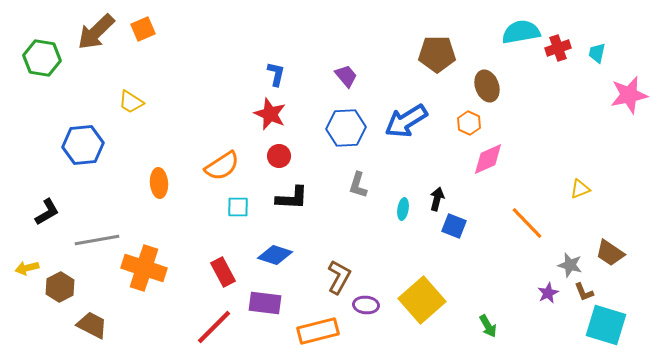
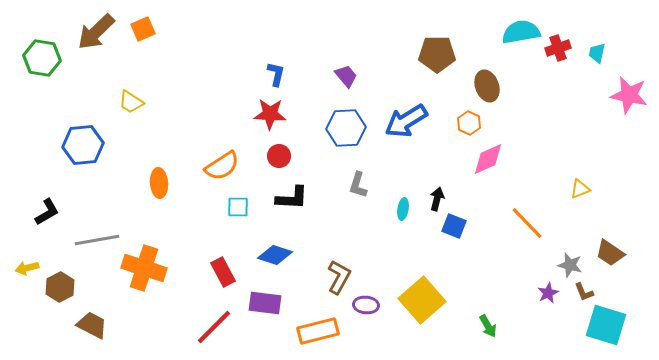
pink star at (629, 95): rotated 24 degrees clockwise
red star at (270, 114): rotated 20 degrees counterclockwise
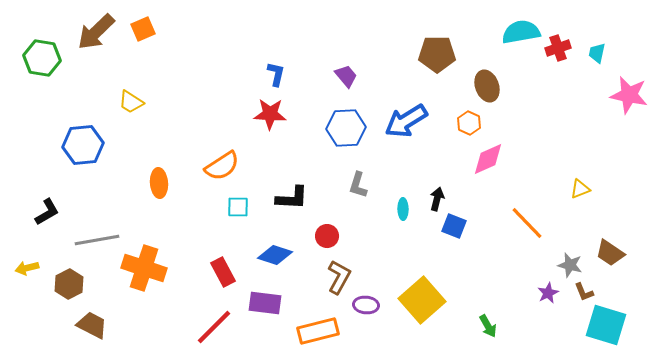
red circle at (279, 156): moved 48 px right, 80 px down
cyan ellipse at (403, 209): rotated 10 degrees counterclockwise
brown hexagon at (60, 287): moved 9 px right, 3 px up
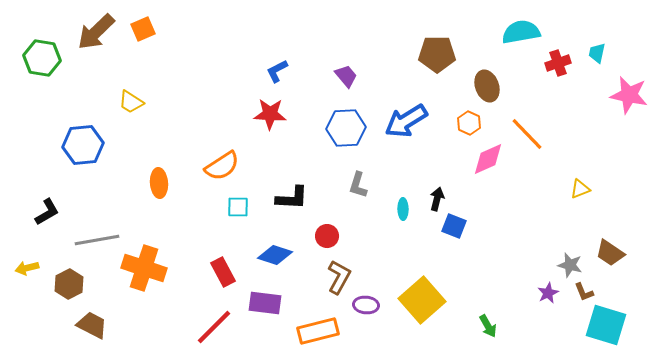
red cross at (558, 48): moved 15 px down
blue L-shape at (276, 74): moved 1 px right, 3 px up; rotated 130 degrees counterclockwise
orange line at (527, 223): moved 89 px up
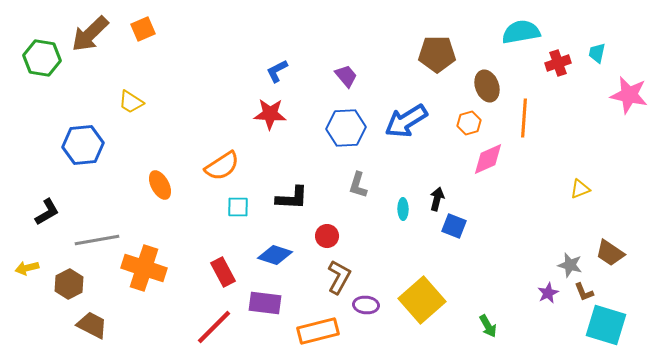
brown arrow at (96, 32): moved 6 px left, 2 px down
orange hexagon at (469, 123): rotated 20 degrees clockwise
orange line at (527, 134): moved 3 px left, 16 px up; rotated 48 degrees clockwise
orange ellipse at (159, 183): moved 1 px right, 2 px down; rotated 24 degrees counterclockwise
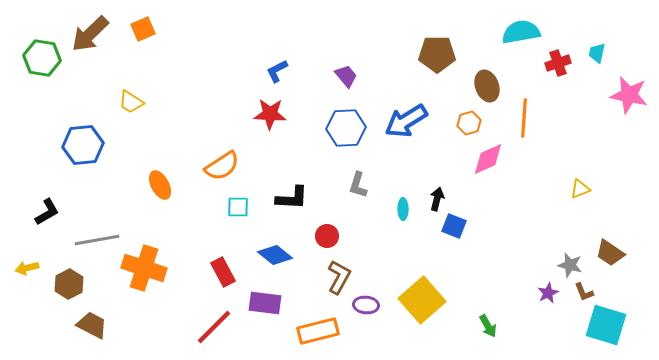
blue diamond at (275, 255): rotated 20 degrees clockwise
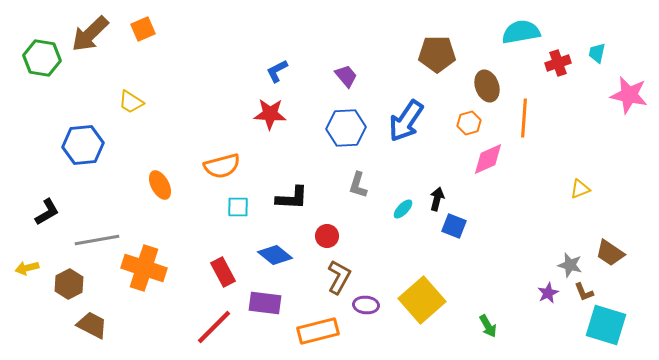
blue arrow at (406, 121): rotated 24 degrees counterclockwise
orange semicircle at (222, 166): rotated 18 degrees clockwise
cyan ellipse at (403, 209): rotated 45 degrees clockwise
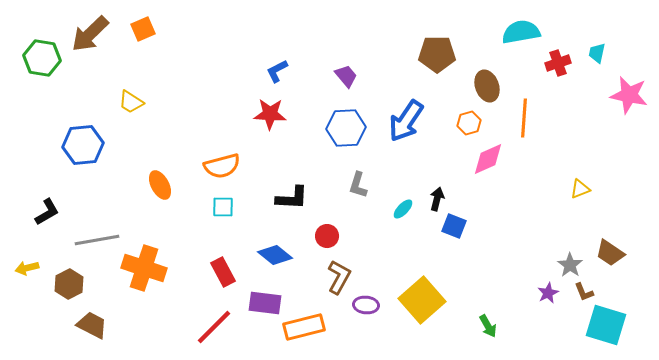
cyan square at (238, 207): moved 15 px left
gray star at (570, 265): rotated 20 degrees clockwise
orange rectangle at (318, 331): moved 14 px left, 4 px up
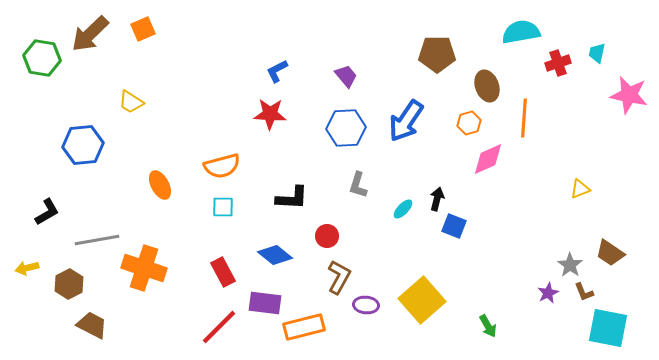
cyan square at (606, 325): moved 2 px right, 3 px down; rotated 6 degrees counterclockwise
red line at (214, 327): moved 5 px right
